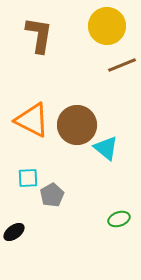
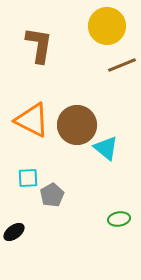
brown L-shape: moved 10 px down
green ellipse: rotated 10 degrees clockwise
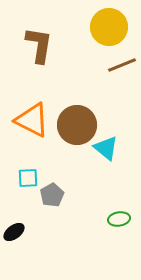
yellow circle: moved 2 px right, 1 px down
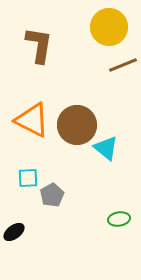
brown line: moved 1 px right
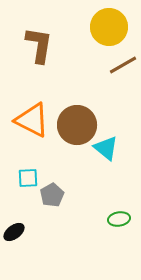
brown line: rotated 8 degrees counterclockwise
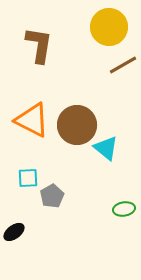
gray pentagon: moved 1 px down
green ellipse: moved 5 px right, 10 px up
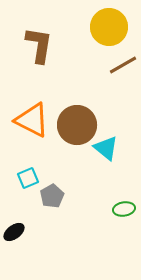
cyan square: rotated 20 degrees counterclockwise
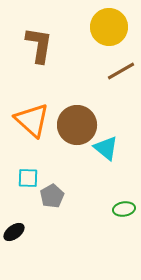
brown line: moved 2 px left, 6 px down
orange triangle: rotated 15 degrees clockwise
cyan square: rotated 25 degrees clockwise
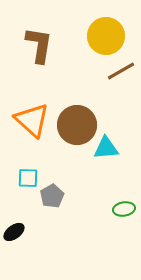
yellow circle: moved 3 px left, 9 px down
cyan triangle: rotated 44 degrees counterclockwise
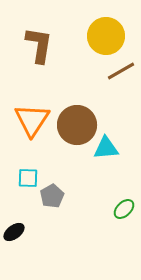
orange triangle: rotated 21 degrees clockwise
green ellipse: rotated 35 degrees counterclockwise
